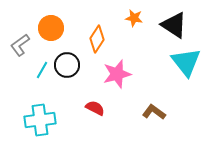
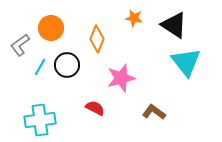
orange diamond: rotated 12 degrees counterclockwise
cyan line: moved 2 px left, 3 px up
pink star: moved 4 px right, 4 px down
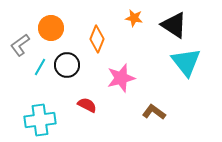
red semicircle: moved 8 px left, 3 px up
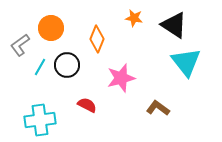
brown L-shape: moved 4 px right, 4 px up
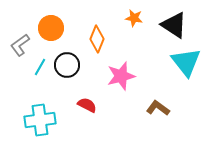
pink star: moved 2 px up
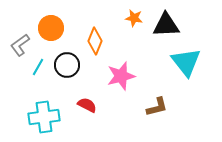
black triangle: moved 8 px left; rotated 36 degrees counterclockwise
orange diamond: moved 2 px left, 2 px down
cyan line: moved 2 px left
brown L-shape: moved 1 px left, 1 px up; rotated 130 degrees clockwise
cyan cross: moved 4 px right, 3 px up
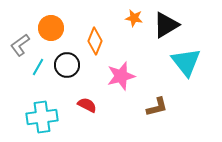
black triangle: rotated 28 degrees counterclockwise
cyan cross: moved 2 px left
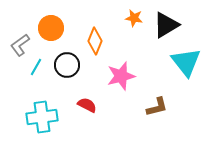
cyan line: moved 2 px left
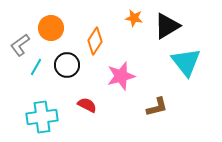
black triangle: moved 1 px right, 1 px down
orange diamond: rotated 12 degrees clockwise
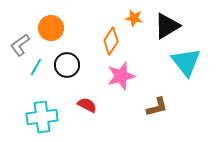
orange diamond: moved 16 px right
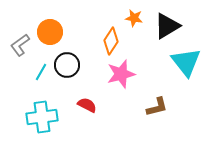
orange circle: moved 1 px left, 4 px down
cyan line: moved 5 px right, 5 px down
pink star: moved 2 px up
